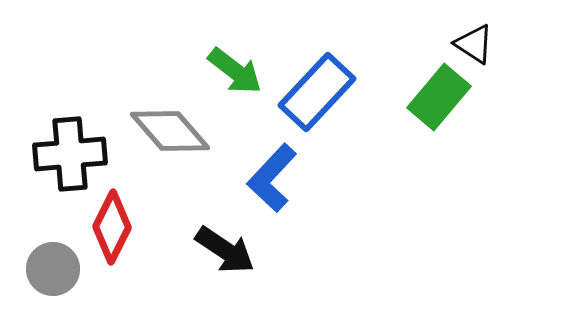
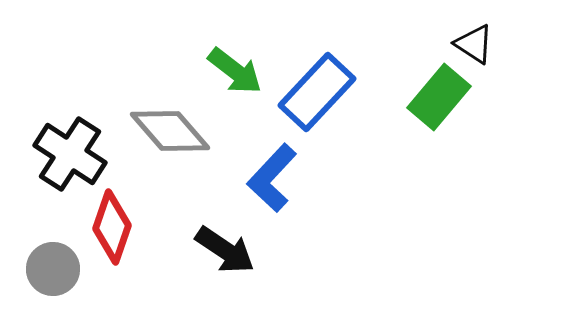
black cross: rotated 38 degrees clockwise
red diamond: rotated 8 degrees counterclockwise
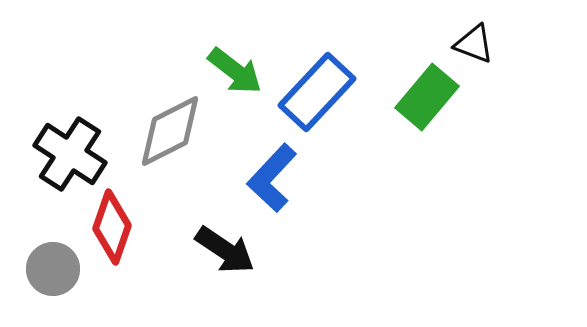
black triangle: rotated 12 degrees counterclockwise
green rectangle: moved 12 px left
gray diamond: rotated 76 degrees counterclockwise
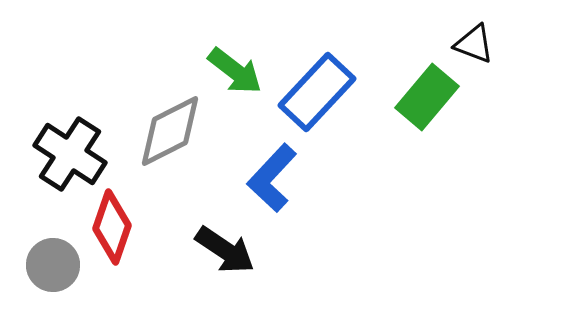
gray circle: moved 4 px up
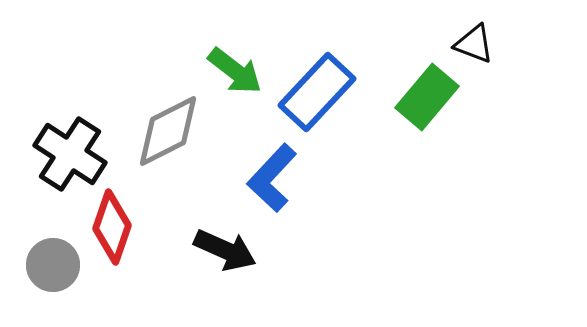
gray diamond: moved 2 px left
black arrow: rotated 10 degrees counterclockwise
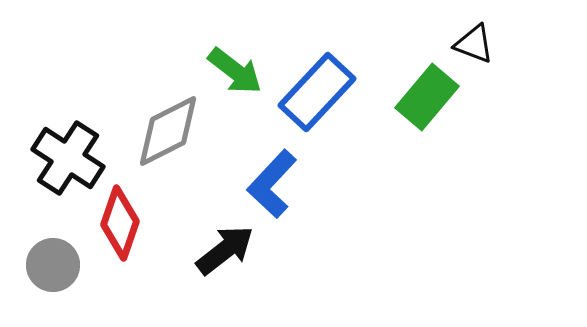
black cross: moved 2 px left, 4 px down
blue L-shape: moved 6 px down
red diamond: moved 8 px right, 4 px up
black arrow: rotated 62 degrees counterclockwise
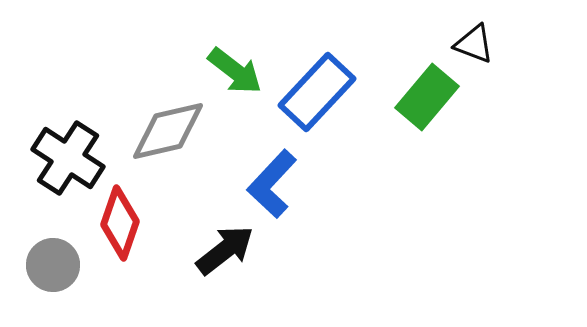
gray diamond: rotated 14 degrees clockwise
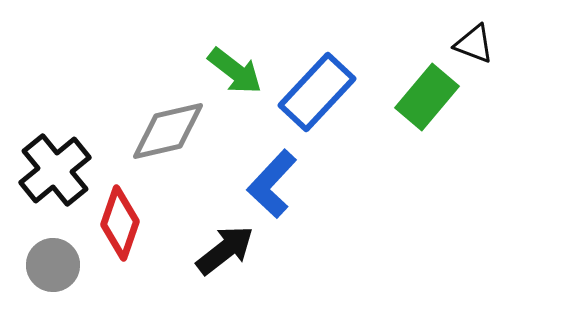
black cross: moved 13 px left, 12 px down; rotated 18 degrees clockwise
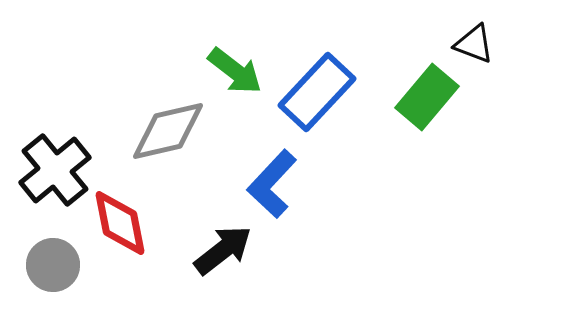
red diamond: rotated 30 degrees counterclockwise
black arrow: moved 2 px left
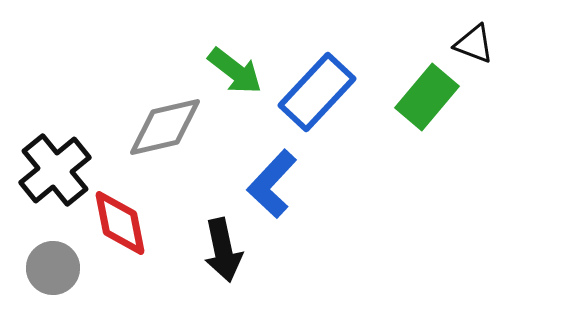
gray diamond: moved 3 px left, 4 px up
black arrow: rotated 116 degrees clockwise
gray circle: moved 3 px down
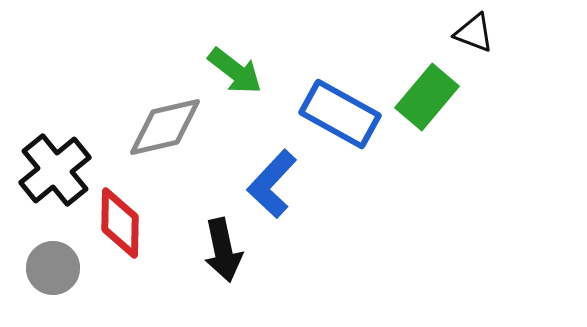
black triangle: moved 11 px up
blue rectangle: moved 23 px right, 22 px down; rotated 76 degrees clockwise
red diamond: rotated 12 degrees clockwise
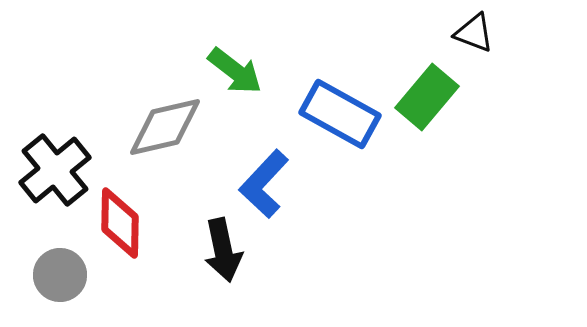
blue L-shape: moved 8 px left
gray circle: moved 7 px right, 7 px down
